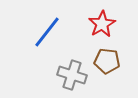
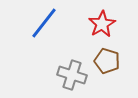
blue line: moved 3 px left, 9 px up
brown pentagon: rotated 10 degrees clockwise
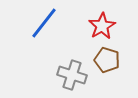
red star: moved 2 px down
brown pentagon: moved 1 px up
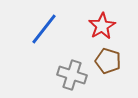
blue line: moved 6 px down
brown pentagon: moved 1 px right, 1 px down
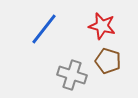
red star: rotated 28 degrees counterclockwise
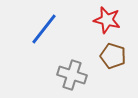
red star: moved 5 px right, 6 px up
brown pentagon: moved 5 px right, 5 px up
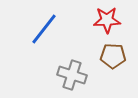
red star: rotated 16 degrees counterclockwise
brown pentagon: rotated 15 degrees counterclockwise
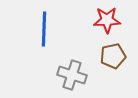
blue line: rotated 36 degrees counterclockwise
brown pentagon: rotated 15 degrees counterclockwise
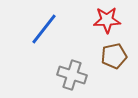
blue line: rotated 36 degrees clockwise
brown pentagon: moved 1 px right
